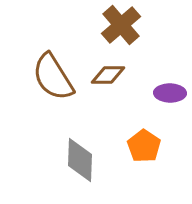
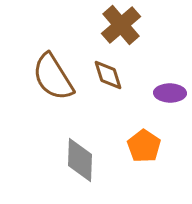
brown diamond: rotated 72 degrees clockwise
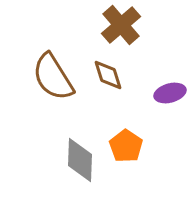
purple ellipse: rotated 16 degrees counterclockwise
orange pentagon: moved 18 px left
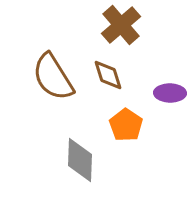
purple ellipse: rotated 16 degrees clockwise
orange pentagon: moved 21 px up
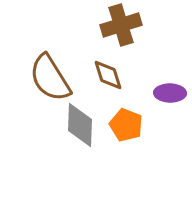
brown cross: rotated 24 degrees clockwise
brown semicircle: moved 3 px left, 1 px down
orange pentagon: rotated 12 degrees counterclockwise
gray diamond: moved 35 px up
